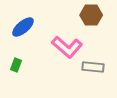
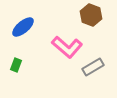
brown hexagon: rotated 20 degrees clockwise
gray rectangle: rotated 35 degrees counterclockwise
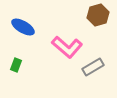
brown hexagon: moved 7 px right; rotated 25 degrees clockwise
blue ellipse: rotated 70 degrees clockwise
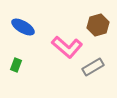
brown hexagon: moved 10 px down
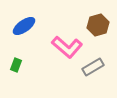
blue ellipse: moved 1 px right, 1 px up; rotated 65 degrees counterclockwise
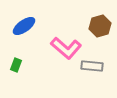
brown hexagon: moved 2 px right, 1 px down
pink L-shape: moved 1 px left, 1 px down
gray rectangle: moved 1 px left, 1 px up; rotated 35 degrees clockwise
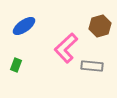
pink L-shape: rotated 96 degrees clockwise
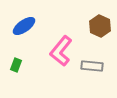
brown hexagon: rotated 20 degrees counterclockwise
pink L-shape: moved 5 px left, 3 px down; rotated 8 degrees counterclockwise
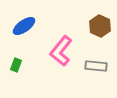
gray rectangle: moved 4 px right
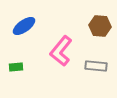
brown hexagon: rotated 20 degrees counterclockwise
green rectangle: moved 2 px down; rotated 64 degrees clockwise
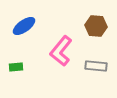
brown hexagon: moved 4 px left
